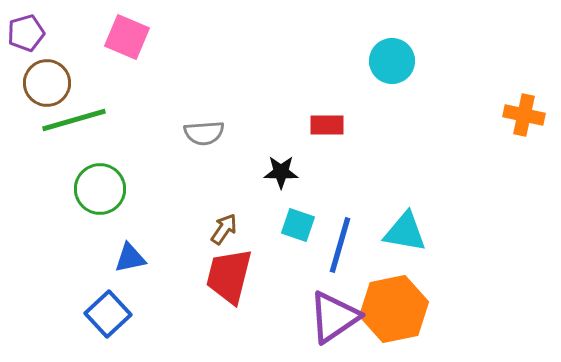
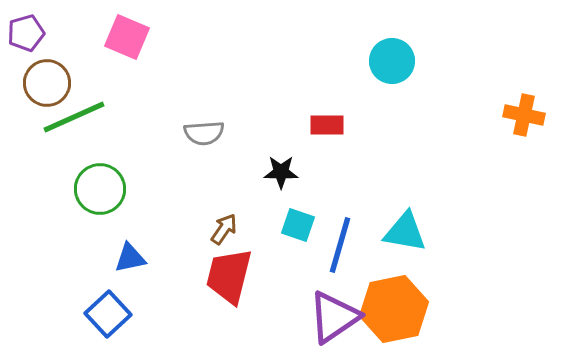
green line: moved 3 px up; rotated 8 degrees counterclockwise
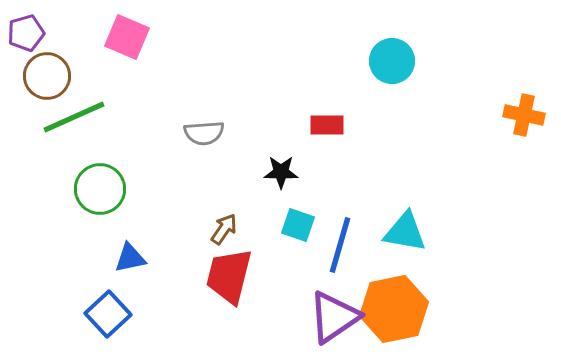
brown circle: moved 7 px up
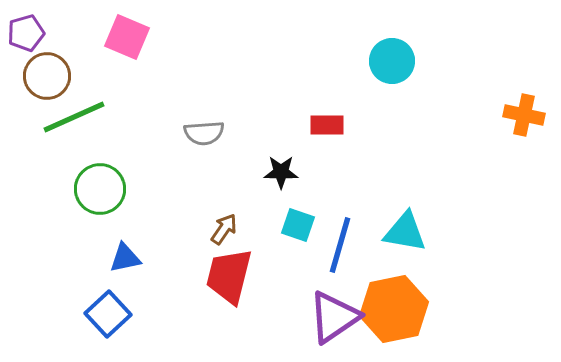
blue triangle: moved 5 px left
